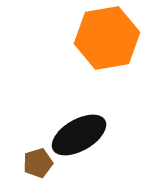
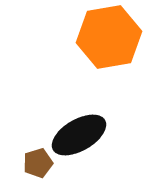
orange hexagon: moved 2 px right, 1 px up
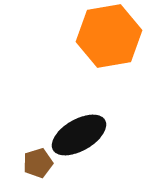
orange hexagon: moved 1 px up
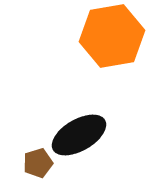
orange hexagon: moved 3 px right
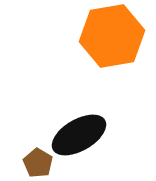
brown pentagon: rotated 24 degrees counterclockwise
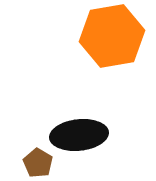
black ellipse: rotated 24 degrees clockwise
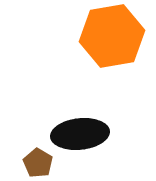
black ellipse: moved 1 px right, 1 px up
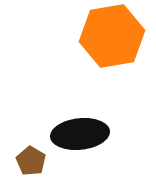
brown pentagon: moved 7 px left, 2 px up
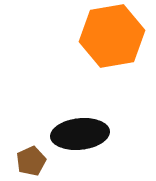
brown pentagon: rotated 16 degrees clockwise
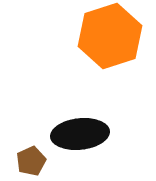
orange hexagon: moved 2 px left; rotated 8 degrees counterclockwise
